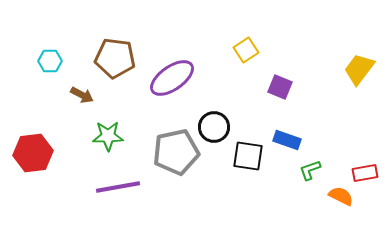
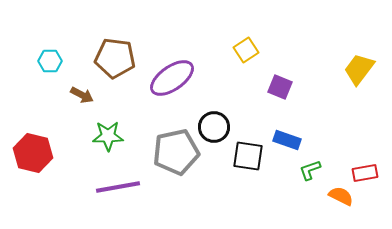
red hexagon: rotated 21 degrees clockwise
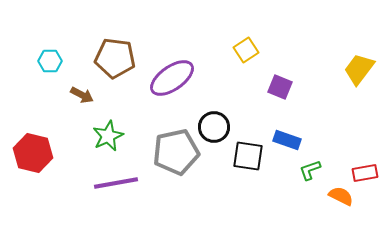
green star: rotated 24 degrees counterclockwise
purple line: moved 2 px left, 4 px up
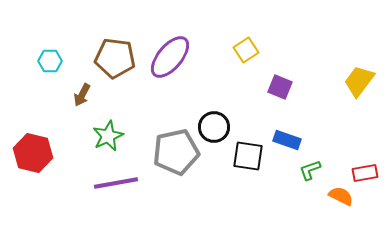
yellow trapezoid: moved 12 px down
purple ellipse: moved 2 px left, 21 px up; rotated 15 degrees counterclockwise
brown arrow: rotated 90 degrees clockwise
